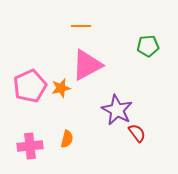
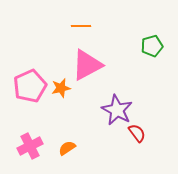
green pentagon: moved 4 px right; rotated 10 degrees counterclockwise
orange semicircle: moved 9 px down; rotated 138 degrees counterclockwise
pink cross: rotated 20 degrees counterclockwise
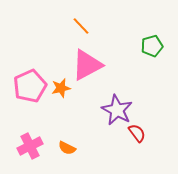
orange line: rotated 48 degrees clockwise
orange semicircle: rotated 120 degrees counterclockwise
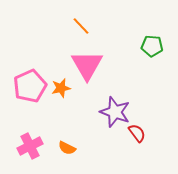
green pentagon: rotated 20 degrees clockwise
pink triangle: rotated 32 degrees counterclockwise
purple star: moved 2 px left, 2 px down; rotated 8 degrees counterclockwise
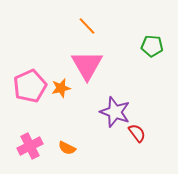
orange line: moved 6 px right
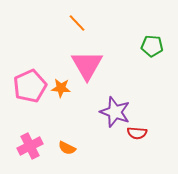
orange line: moved 10 px left, 3 px up
orange star: rotated 18 degrees clockwise
red semicircle: rotated 132 degrees clockwise
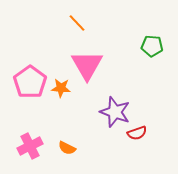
pink pentagon: moved 4 px up; rotated 12 degrees counterclockwise
red semicircle: rotated 24 degrees counterclockwise
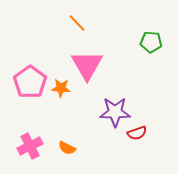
green pentagon: moved 1 px left, 4 px up
purple star: rotated 20 degrees counterclockwise
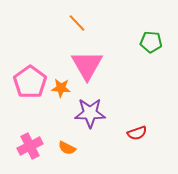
purple star: moved 25 px left, 1 px down
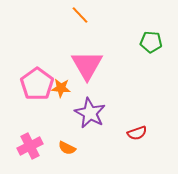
orange line: moved 3 px right, 8 px up
pink pentagon: moved 7 px right, 2 px down
purple star: rotated 28 degrees clockwise
